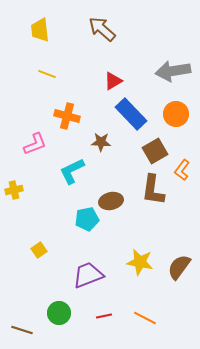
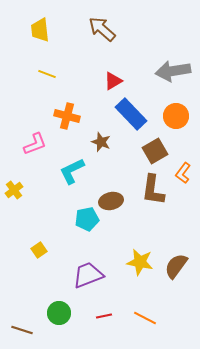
orange circle: moved 2 px down
brown star: rotated 18 degrees clockwise
orange L-shape: moved 1 px right, 3 px down
yellow cross: rotated 24 degrees counterclockwise
brown semicircle: moved 3 px left, 1 px up
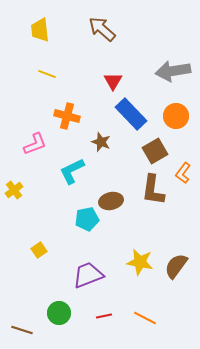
red triangle: rotated 30 degrees counterclockwise
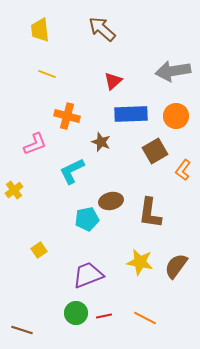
red triangle: rotated 18 degrees clockwise
blue rectangle: rotated 48 degrees counterclockwise
orange L-shape: moved 3 px up
brown L-shape: moved 3 px left, 23 px down
green circle: moved 17 px right
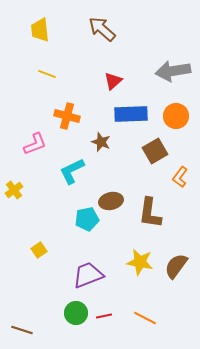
orange L-shape: moved 3 px left, 7 px down
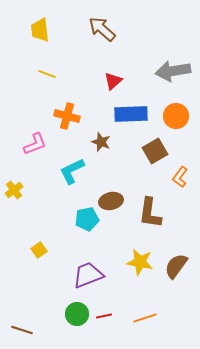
green circle: moved 1 px right, 1 px down
orange line: rotated 45 degrees counterclockwise
